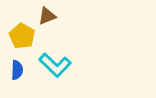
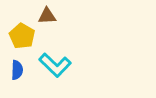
brown triangle: rotated 18 degrees clockwise
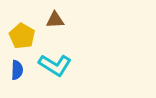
brown triangle: moved 8 px right, 4 px down
cyan L-shape: rotated 12 degrees counterclockwise
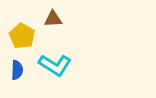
brown triangle: moved 2 px left, 1 px up
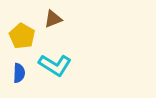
brown triangle: rotated 18 degrees counterclockwise
blue semicircle: moved 2 px right, 3 px down
